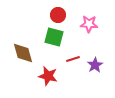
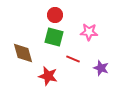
red circle: moved 3 px left
pink star: moved 8 px down
red line: rotated 40 degrees clockwise
purple star: moved 6 px right, 3 px down; rotated 21 degrees counterclockwise
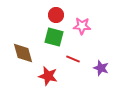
red circle: moved 1 px right
pink star: moved 7 px left, 6 px up
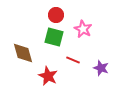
pink star: moved 1 px right, 3 px down; rotated 24 degrees clockwise
red line: moved 1 px down
red star: rotated 12 degrees clockwise
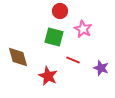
red circle: moved 4 px right, 4 px up
brown diamond: moved 5 px left, 4 px down
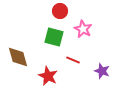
purple star: moved 1 px right, 3 px down
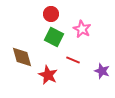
red circle: moved 9 px left, 3 px down
pink star: moved 1 px left
green square: rotated 12 degrees clockwise
brown diamond: moved 4 px right
red star: moved 1 px up
